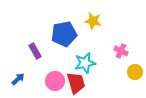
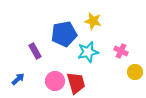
cyan star: moved 3 px right, 11 px up
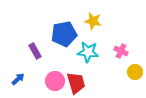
cyan star: rotated 20 degrees clockwise
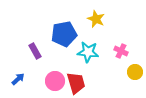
yellow star: moved 3 px right, 2 px up; rotated 12 degrees clockwise
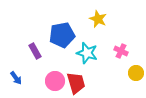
yellow star: moved 2 px right
blue pentagon: moved 2 px left, 1 px down
cyan star: moved 1 px left, 1 px down; rotated 10 degrees clockwise
yellow circle: moved 1 px right, 1 px down
blue arrow: moved 2 px left, 1 px up; rotated 96 degrees clockwise
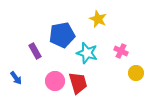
red trapezoid: moved 2 px right
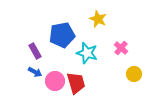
pink cross: moved 3 px up; rotated 16 degrees clockwise
yellow circle: moved 2 px left, 1 px down
blue arrow: moved 19 px right, 6 px up; rotated 24 degrees counterclockwise
red trapezoid: moved 2 px left
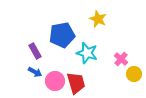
pink cross: moved 11 px down
